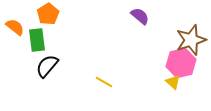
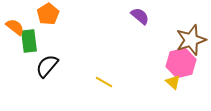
green rectangle: moved 8 px left, 1 px down
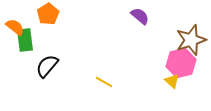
green rectangle: moved 4 px left, 1 px up
yellow triangle: moved 1 px left, 1 px up
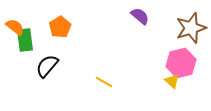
orange pentagon: moved 12 px right, 13 px down
brown star: moved 12 px up
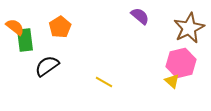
brown star: moved 2 px left; rotated 8 degrees counterclockwise
black semicircle: rotated 15 degrees clockwise
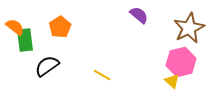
purple semicircle: moved 1 px left, 1 px up
pink hexagon: moved 1 px up
yellow line: moved 2 px left, 7 px up
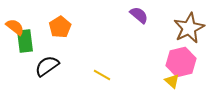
green rectangle: moved 1 px down
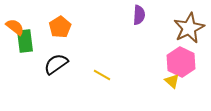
purple semicircle: rotated 54 degrees clockwise
pink hexagon: rotated 20 degrees counterclockwise
black semicircle: moved 9 px right, 2 px up
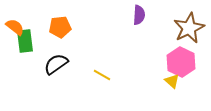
orange pentagon: rotated 25 degrees clockwise
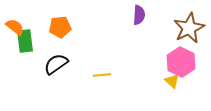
yellow line: rotated 36 degrees counterclockwise
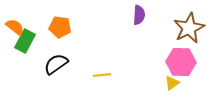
orange pentagon: rotated 15 degrees clockwise
green rectangle: rotated 35 degrees clockwise
pink hexagon: rotated 24 degrees counterclockwise
yellow triangle: moved 2 px down; rotated 42 degrees clockwise
